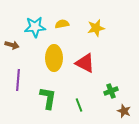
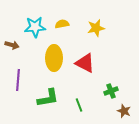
green L-shape: rotated 70 degrees clockwise
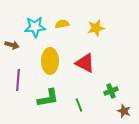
yellow ellipse: moved 4 px left, 3 px down
